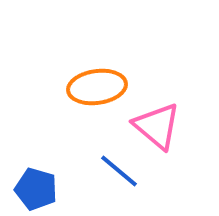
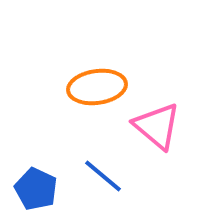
blue line: moved 16 px left, 5 px down
blue pentagon: rotated 9 degrees clockwise
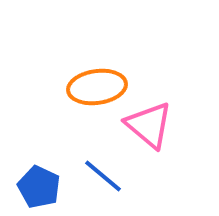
pink triangle: moved 8 px left, 1 px up
blue pentagon: moved 3 px right, 2 px up
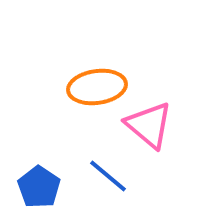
blue line: moved 5 px right
blue pentagon: rotated 9 degrees clockwise
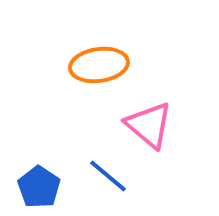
orange ellipse: moved 2 px right, 22 px up
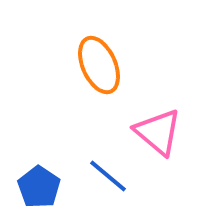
orange ellipse: rotated 74 degrees clockwise
pink triangle: moved 9 px right, 7 px down
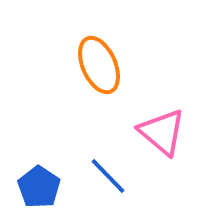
pink triangle: moved 4 px right
blue line: rotated 6 degrees clockwise
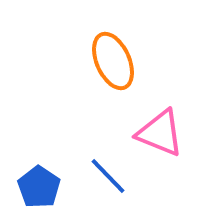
orange ellipse: moved 14 px right, 4 px up
pink triangle: moved 2 px left, 1 px down; rotated 18 degrees counterclockwise
